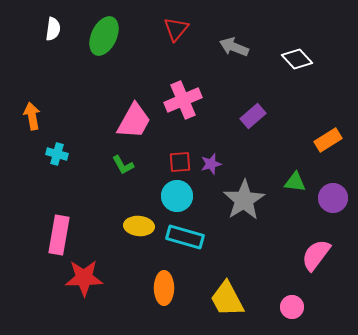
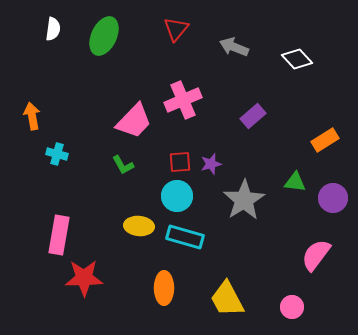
pink trapezoid: rotated 15 degrees clockwise
orange rectangle: moved 3 px left
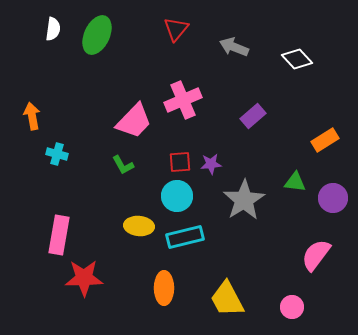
green ellipse: moved 7 px left, 1 px up
purple star: rotated 10 degrees clockwise
cyan rectangle: rotated 30 degrees counterclockwise
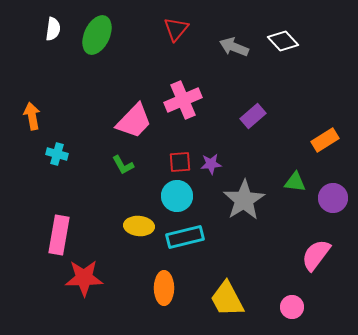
white diamond: moved 14 px left, 18 px up
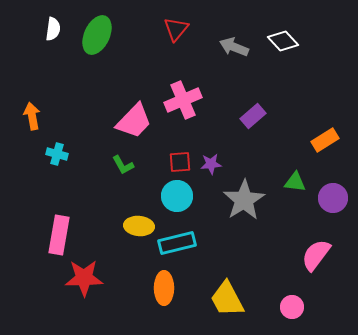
cyan rectangle: moved 8 px left, 6 px down
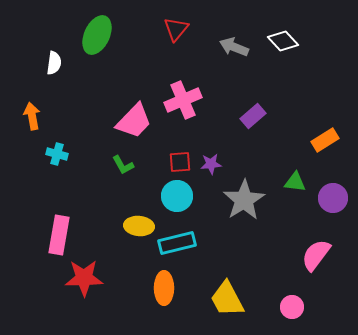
white semicircle: moved 1 px right, 34 px down
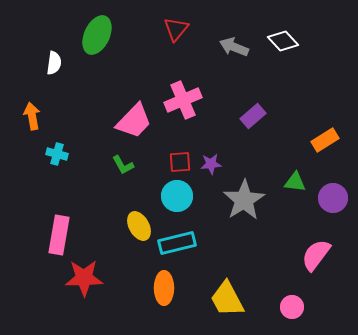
yellow ellipse: rotated 56 degrees clockwise
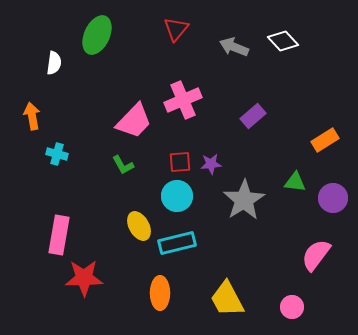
orange ellipse: moved 4 px left, 5 px down
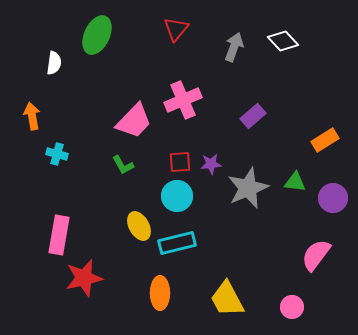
gray arrow: rotated 88 degrees clockwise
gray star: moved 4 px right, 12 px up; rotated 9 degrees clockwise
red star: rotated 12 degrees counterclockwise
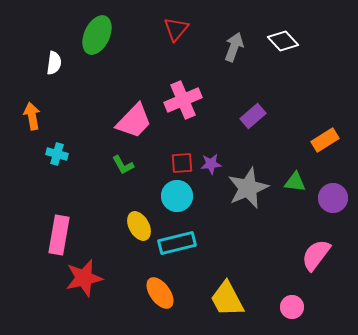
red square: moved 2 px right, 1 px down
orange ellipse: rotated 36 degrees counterclockwise
